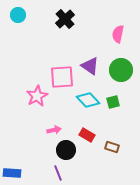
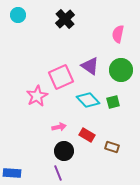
pink square: moved 1 px left; rotated 20 degrees counterclockwise
pink arrow: moved 5 px right, 3 px up
black circle: moved 2 px left, 1 px down
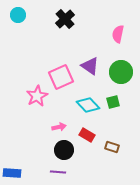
green circle: moved 2 px down
cyan diamond: moved 5 px down
black circle: moved 1 px up
purple line: moved 1 px up; rotated 63 degrees counterclockwise
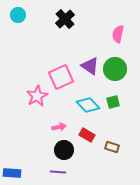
green circle: moved 6 px left, 3 px up
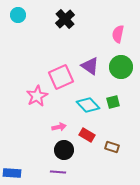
green circle: moved 6 px right, 2 px up
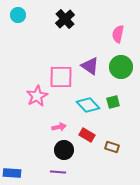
pink square: rotated 25 degrees clockwise
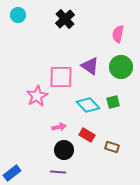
blue rectangle: rotated 42 degrees counterclockwise
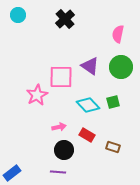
pink star: moved 1 px up
brown rectangle: moved 1 px right
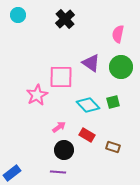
purple triangle: moved 1 px right, 3 px up
pink arrow: rotated 24 degrees counterclockwise
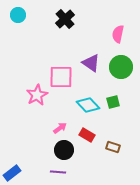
pink arrow: moved 1 px right, 1 px down
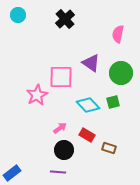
green circle: moved 6 px down
brown rectangle: moved 4 px left, 1 px down
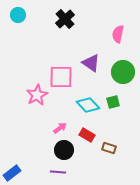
green circle: moved 2 px right, 1 px up
